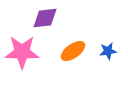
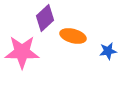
purple diamond: rotated 36 degrees counterclockwise
orange ellipse: moved 15 px up; rotated 50 degrees clockwise
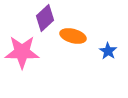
blue star: rotated 30 degrees counterclockwise
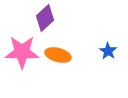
orange ellipse: moved 15 px left, 19 px down
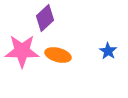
pink star: moved 1 px up
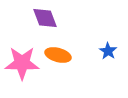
purple diamond: rotated 68 degrees counterclockwise
pink star: moved 12 px down
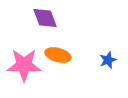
blue star: moved 9 px down; rotated 18 degrees clockwise
pink star: moved 2 px right, 2 px down
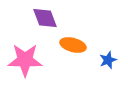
orange ellipse: moved 15 px right, 10 px up
pink star: moved 1 px right, 5 px up
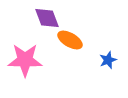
purple diamond: moved 2 px right
orange ellipse: moved 3 px left, 5 px up; rotated 15 degrees clockwise
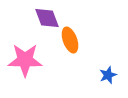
orange ellipse: rotated 40 degrees clockwise
blue star: moved 15 px down
